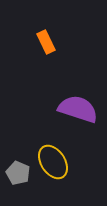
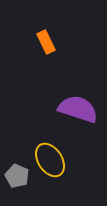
yellow ellipse: moved 3 px left, 2 px up
gray pentagon: moved 1 px left, 3 px down
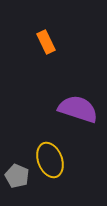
yellow ellipse: rotated 12 degrees clockwise
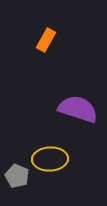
orange rectangle: moved 2 px up; rotated 55 degrees clockwise
yellow ellipse: moved 1 px up; rotated 72 degrees counterclockwise
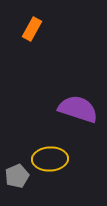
orange rectangle: moved 14 px left, 11 px up
gray pentagon: rotated 25 degrees clockwise
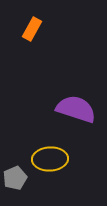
purple semicircle: moved 2 px left
gray pentagon: moved 2 px left, 2 px down
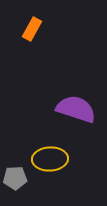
gray pentagon: rotated 20 degrees clockwise
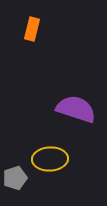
orange rectangle: rotated 15 degrees counterclockwise
gray pentagon: rotated 15 degrees counterclockwise
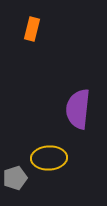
purple semicircle: moved 2 px right; rotated 102 degrees counterclockwise
yellow ellipse: moved 1 px left, 1 px up
